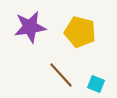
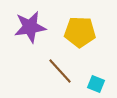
yellow pentagon: rotated 12 degrees counterclockwise
brown line: moved 1 px left, 4 px up
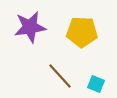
yellow pentagon: moved 2 px right
brown line: moved 5 px down
